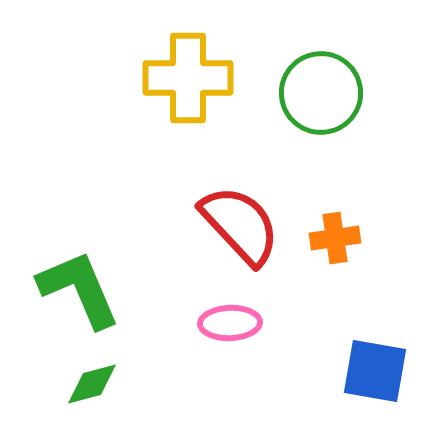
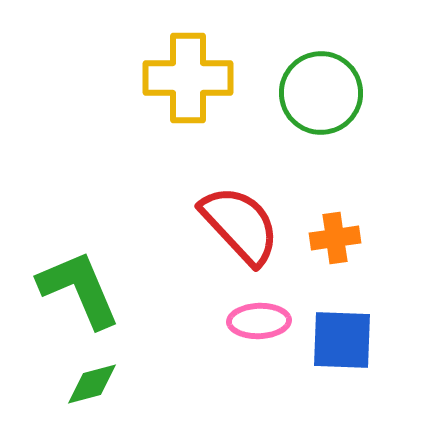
pink ellipse: moved 29 px right, 2 px up
blue square: moved 33 px left, 31 px up; rotated 8 degrees counterclockwise
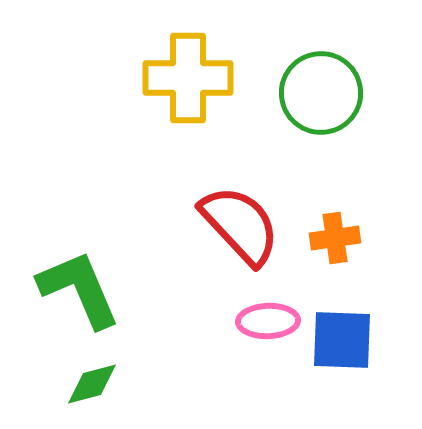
pink ellipse: moved 9 px right
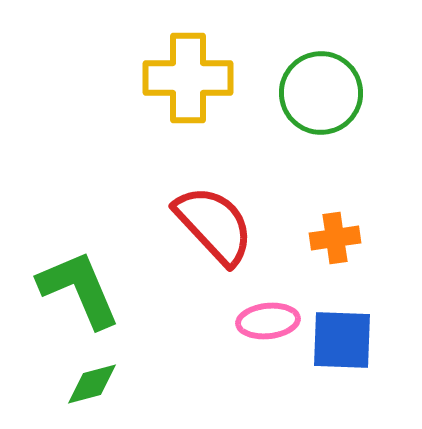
red semicircle: moved 26 px left
pink ellipse: rotated 4 degrees counterclockwise
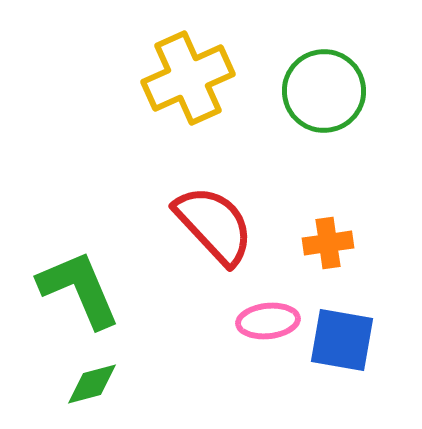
yellow cross: rotated 24 degrees counterclockwise
green circle: moved 3 px right, 2 px up
orange cross: moved 7 px left, 5 px down
blue square: rotated 8 degrees clockwise
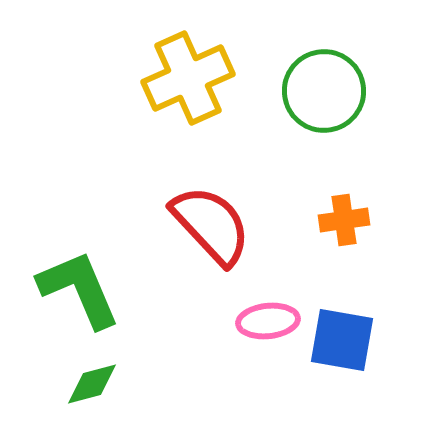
red semicircle: moved 3 px left
orange cross: moved 16 px right, 23 px up
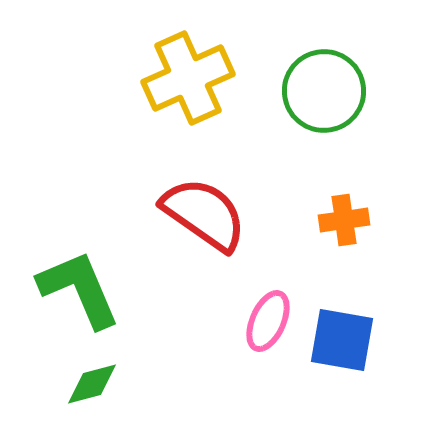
red semicircle: moved 7 px left, 11 px up; rotated 12 degrees counterclockwise
pink ellipse: rotated 60 degrees counterclockwise
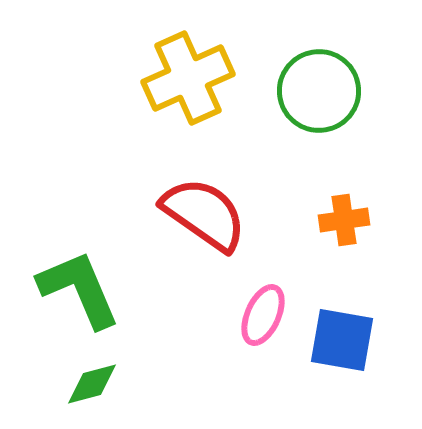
green circle: moved 5 px left
pink ellipse: moved 5 px left, 6 px up
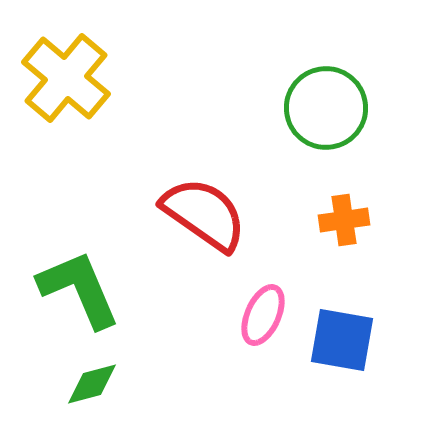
yellow cross: moved 122 px left; rotated 26 degrees counterclockwise
green circle: moved 7 px right, 17 px down
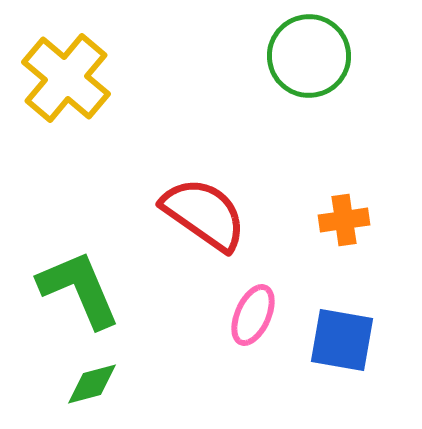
green circle: moved 17 px left, 52 px up
pink ellipse: moved 10 px left
